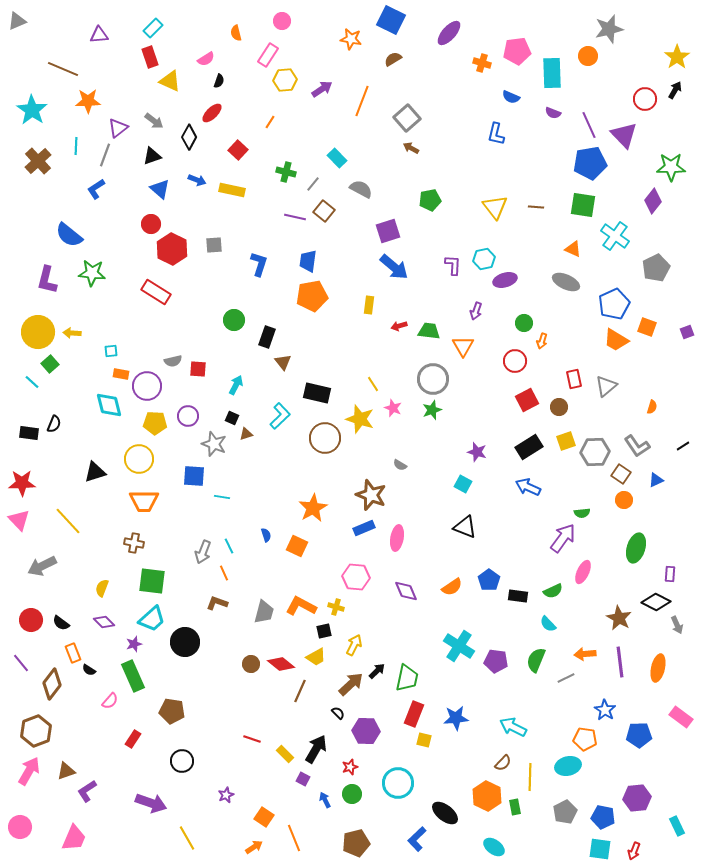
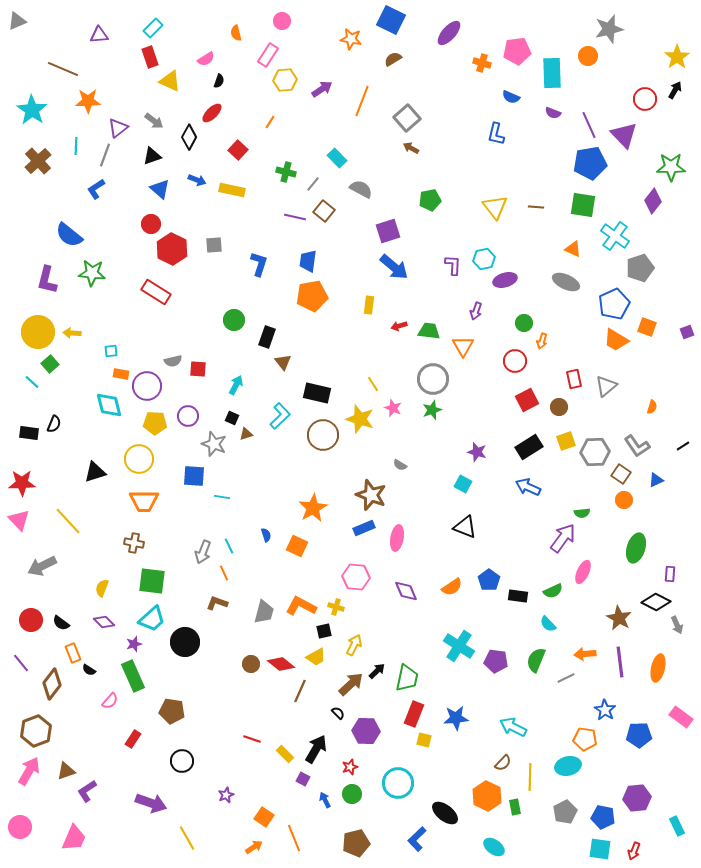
gray pentagon at (656, 268): moved 16 px left; rotated 8 degrees clockwise
brown circle at (325, 438): moved 2 px left, 3 px up
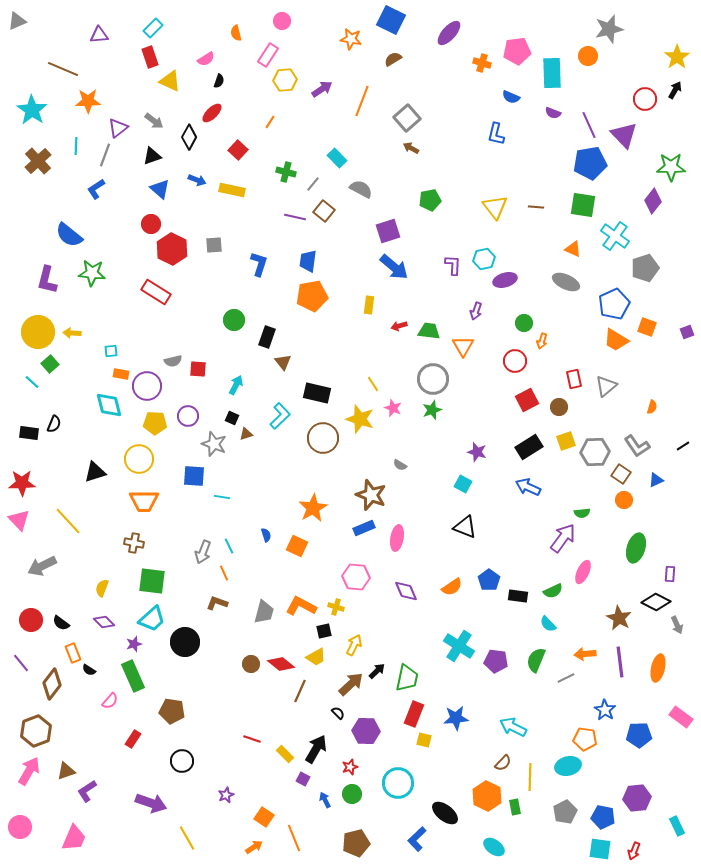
gray pentagon at (640, 268): moved 5 px right
brown circle at (323, 435): moved 3 px down
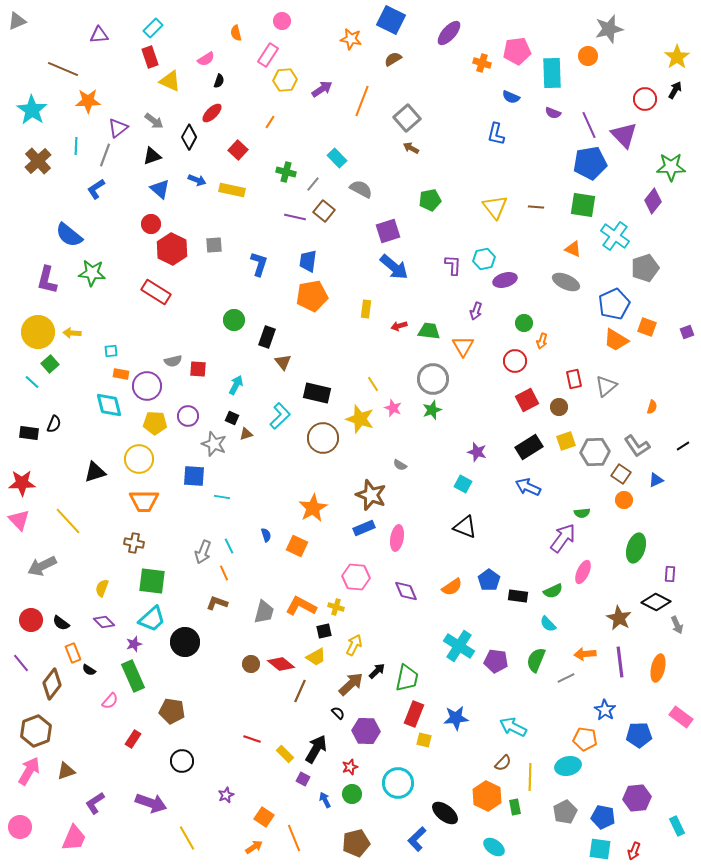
yellow rectangle at (369, 305): moved 3 px left, 4 px down
purple L-shape at (87, 791): moved 8 px right, 12 px down
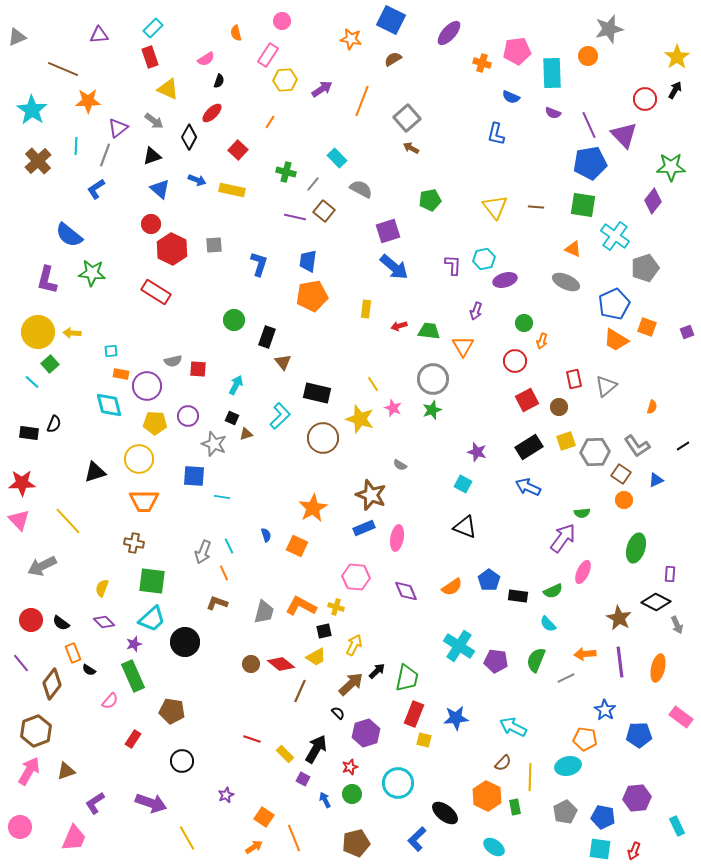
gray triangle at (17, 21): moved 16 px down
yellow triangle at (170, 81): moved 2 px left, 8 px down
purple hexagon at (366, 731): moved 2 px down; rotated 20 degrees counterclockwise
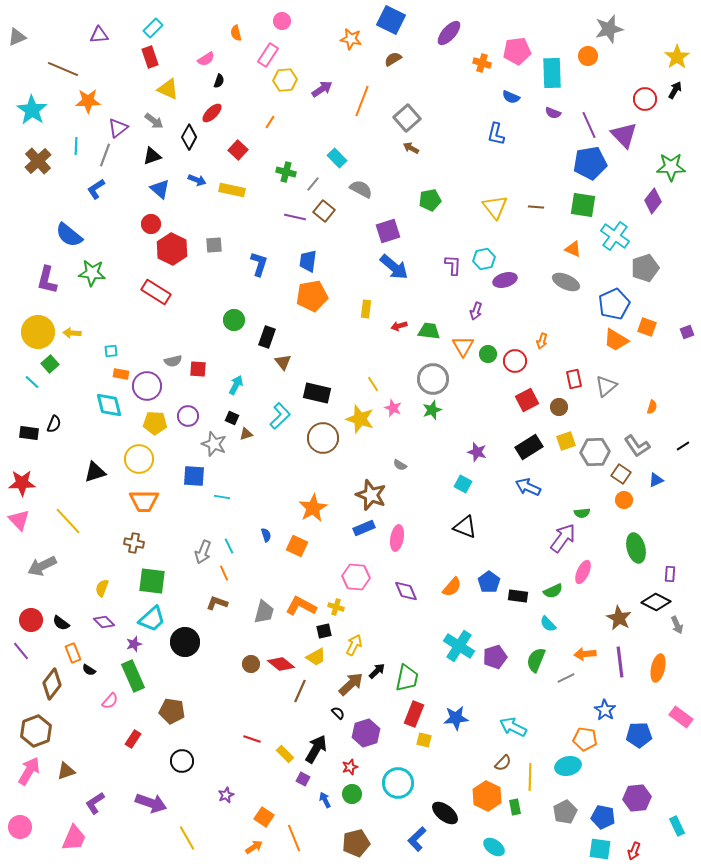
green circle at (524, 323): moved 36 px left, 31 px down
green ellipse at (636, 548): rotated 32 degrees counterclockwise
blue pentagon at (489, 580): moved 2 px down
orange semicircle at (452, 587): rotated 15 degrees counterclockwise
purple pentagon at (496, 661): moved 1 px left, 4 px up; rotated 25 degrees counterclockwise
purple line at (21, 663): moved 12 px up
